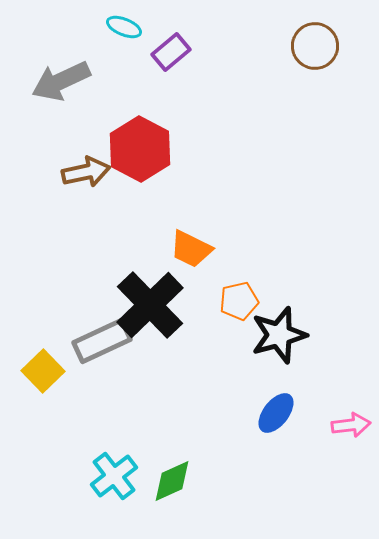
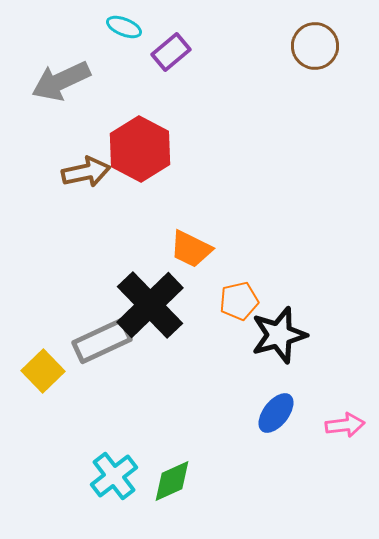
pink arrow: moved 6 px left
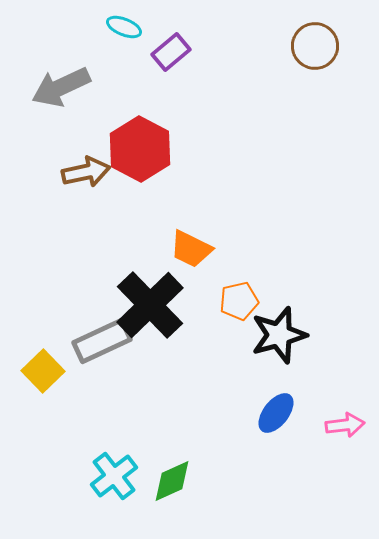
gray arrow: moved 6 px down
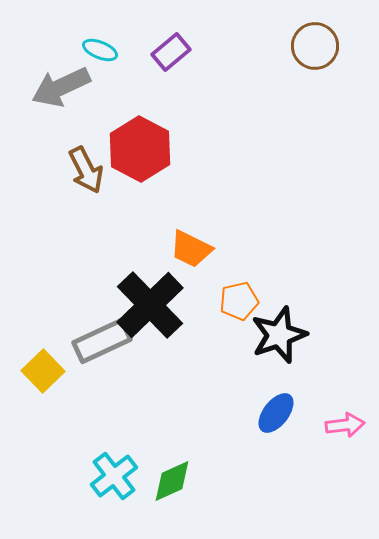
cyan ellipse: moved 24 px left, 23 px down
brown arrow: moved 2 px up; rotated 75 degrees clockwise
black star: rotated 4 degrees counterclockwise
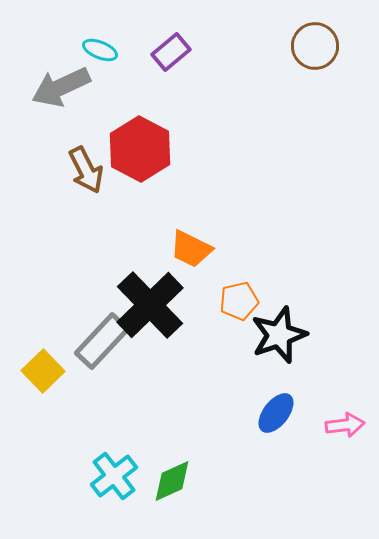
gray rectangle: rotated 22 degrees counterclockwise
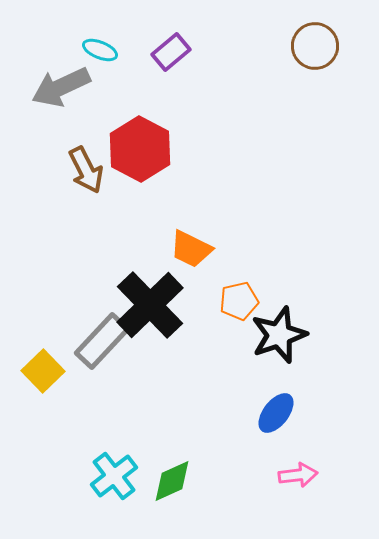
pink arrow: moved 47 px left, 50 px down
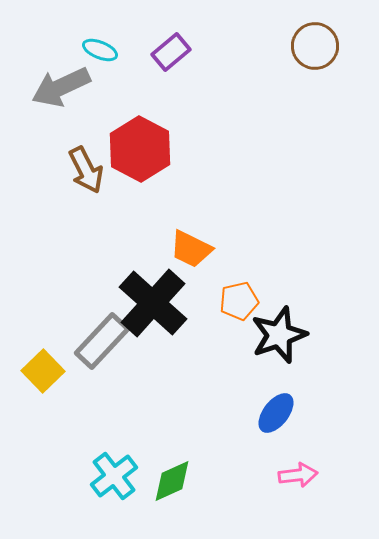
black cross: moved 3 px right, 2 px up; rotated 4 degrees counterclockwise
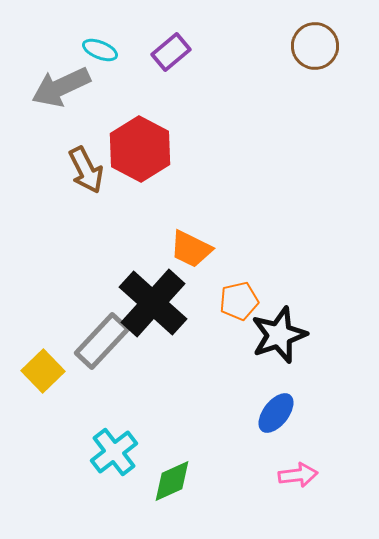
cyan cross: moved 24 px up
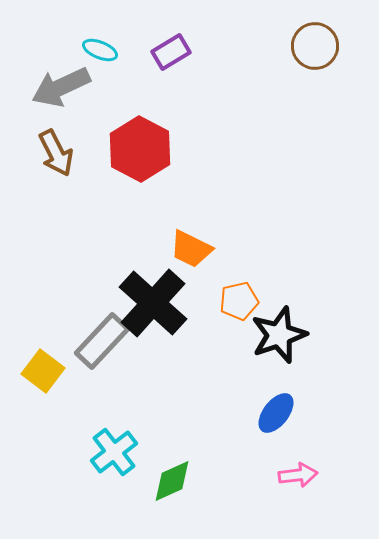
purple rectangle: rotated 9 degrees clockwise
brown arrow: moved 30 px left, 17 px up
yellow square: rotated 9 degrees counterclockwise
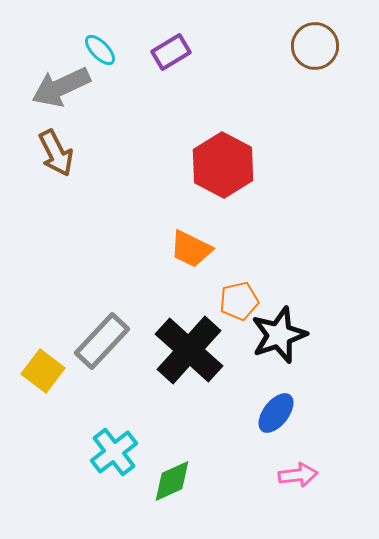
cyan ellipse: rotated 24 degrees clockwise
red hexagon: moved 83 px right, 16 px down
black cross: moved 36 px right, 47 px down
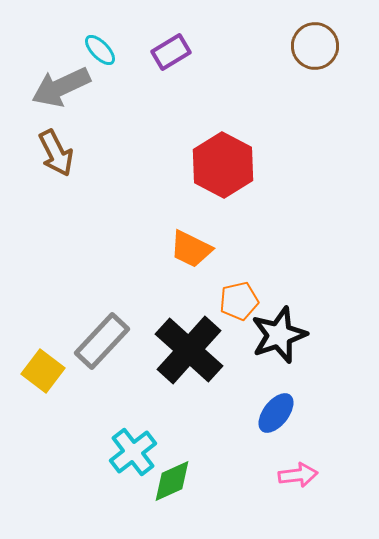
cyan cross: moved 19 px right
